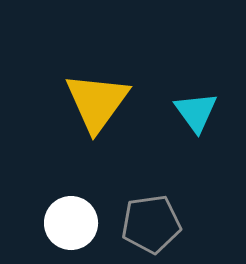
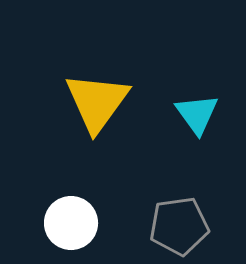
cyan triangle: moved 1 px right, 2 px down
gray pentagon: moved 28 px right, 2 px down
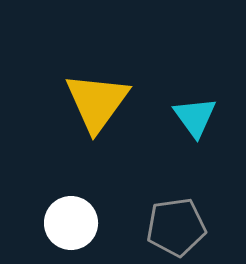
cyan triangle: moved 2 px left, 3 px down
gray pentagon: moved 3 px left, 1 px down
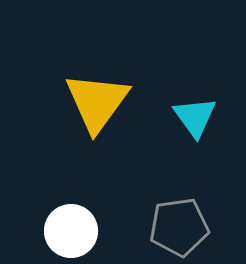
white circle: moved 8 px down
gray pentagon: moved 3 px right
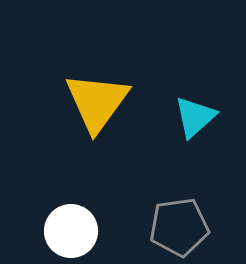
cyan triangle: rotated 24 degrees clockwise
